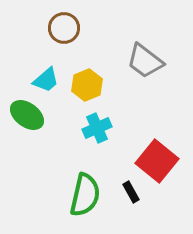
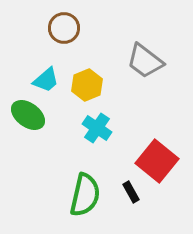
green ellipse: moved 1 px right
cyan cross: rotated 32 degrees counterclockwise
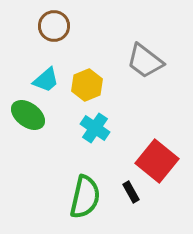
brown circle: moved 10 px left, 2 px up
cyan cross: moved 2 px left
green semicircle: moved 2 px down
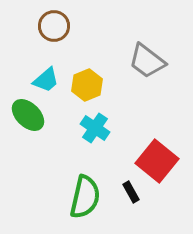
gray trapezoid: moved 2 px right
green ellipse: rotated 8 degrees clockwise
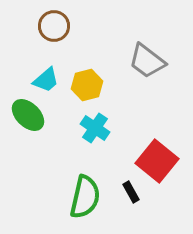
yellow hexagon: rotated 8 degrees clockwise
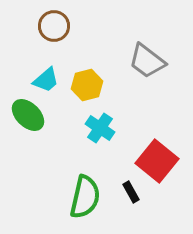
cyan cross: moved 5 px right
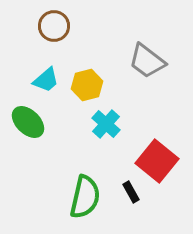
green ellipse: moved 7 px down
cyan cross: moved 6 px right, 4 px up; rotated 8 degrees clockwise
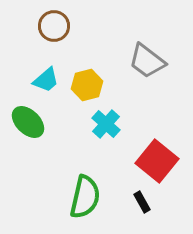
black rectangle: moved 11 px right, 10 px down
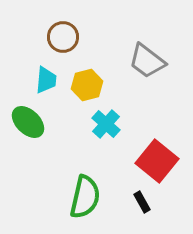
brown circle: moved 9 px right, 11 px down
cyan trapezoid: rotated 44 degrees counterclockwise
